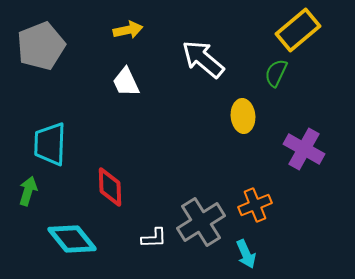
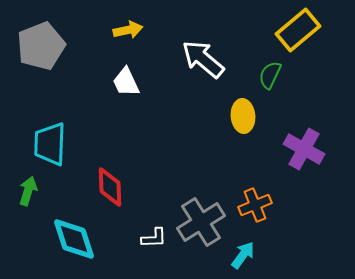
green semicircle: moved 6 px left, 2 px down
cyan diamond: moved 2 px right; rotated 21 degrees clockwise
cyan arrow: moved 3 px left, 1 px down; rotated 120 degrees counterclockwise
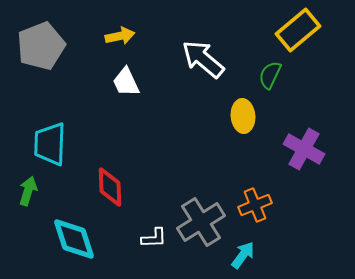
yellow arrow: moved 8 px left, 6 px down
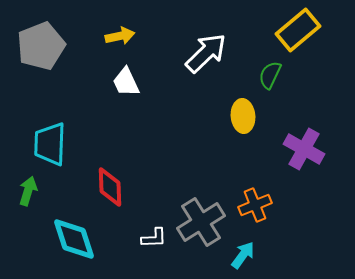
white arrow: moved 3 px right, 6 px up; rotated 96 degrees clockwise
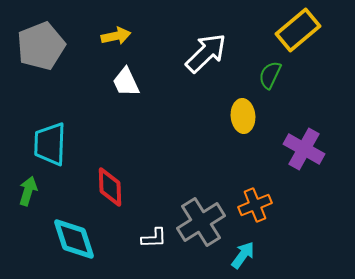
yellow arrow: moved 4 px left
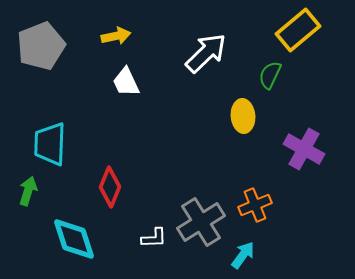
red diamond: rotated 24 degrees clockwise
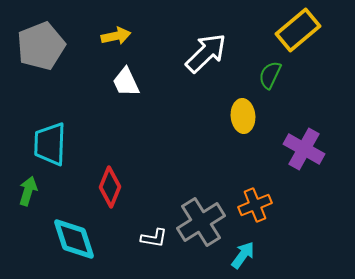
white L-shape: rotated 12 degrees clockwise
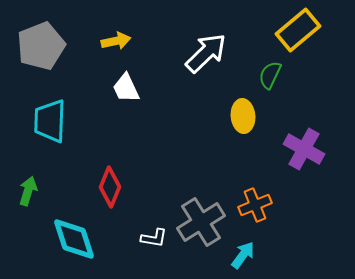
yellow arrow: moved 5 px down
white trapezoid: moved 6 px down
cyan trapezoid: moved 23 px up
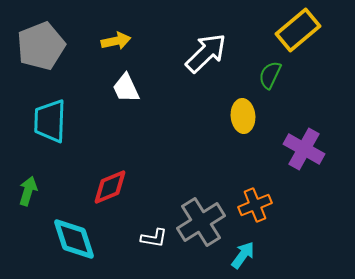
red diamond: rotated 45 degrees clockwise
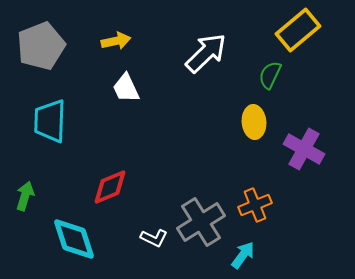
yellow ellipse: moved 11 px right, 6 px down
green arrow: moved 3 px left, 5 px down
white L-shape: rotated 16 degrees clockwise
